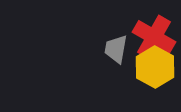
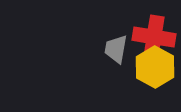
red cross: rotated 21 degrees counterclockwise
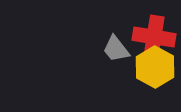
gray trapezoid: rotated 48 degrees counterclockwise
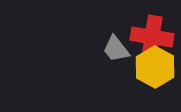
red cross: moved 2 px left
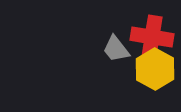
yellow hexagon: moved 2 px down
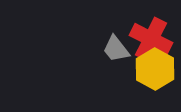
red cross: moved 1 px left, 2 px down; rotated 18 degrees clockwise
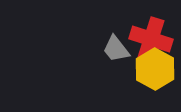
red cross: rotated 9 degrees counterclockwise
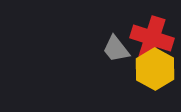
red cross: moved 1 px right, 1 px up
